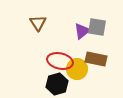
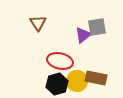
gray square: rotated 18 degrees counterclockwise
purple triangle: moved 1 px right, 4 px down
brown rectangle: moved 19 px down
yellow circle: moved 12 px down
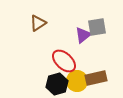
brown triangle: rotated 30 degrees clockwise
red ellipse: moved 4 px right; rotated 30 degrees clockwise
brown rectangle: rotated 25 degrees counterclockwise
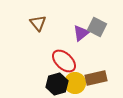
brown triangle: rotated 36 degrees counterclockwise
gray square: rotated 36 degrees clockwise
purple triangle: moved 2 px left, 2 px up
yellow circle: moved 2 px left, 2 px down
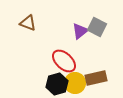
brown triangle: moved 10 px left; rotated 30 degrees counterclockwise
purple triangle: moved 1 px left, 2 px up
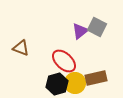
brown triangle: moved 7 px left, 25 px down
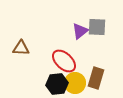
gray square: rotated 24 degrees counterclockwise
brown triangle: rotated 18 degrees counterclockwise
brown rectangle: rotated 60 degrees counterclockwise
black hexagon: rotated 10 degrees clockwise
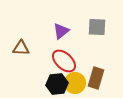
purple triangle: moved 19 px left
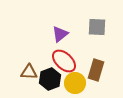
purple triangle: moved 1 px left, 3 px down
brown triangle: moved 8 px right, 24 px down
brown rectangle: moved 8 px up
black hexagon: moved 7 px left, 5 px up; rotated 15 degrees counterclockwise
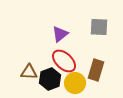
gray square: moved 2 px right
